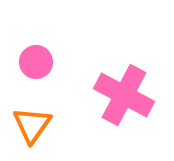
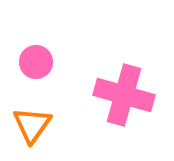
pink cross: rotated 12 degrees counterclockwise
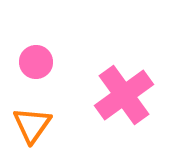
pink cross: rotated 38 degrees clockwise
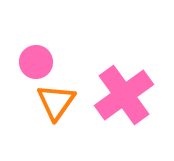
orange triangle: moved 24 px right, 23 px up
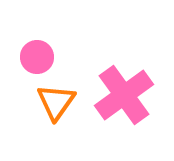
pink circle: moved 1 px right, 5 px up
